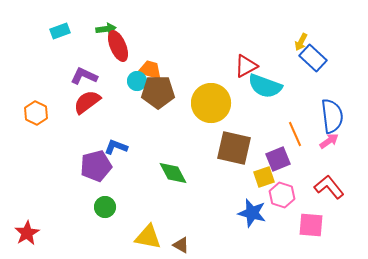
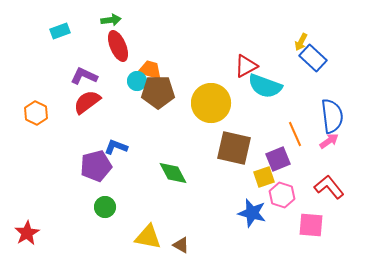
green arrow: moved 5 px right, 9 px up
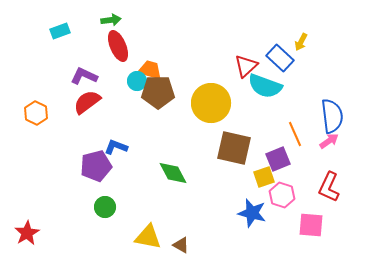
blue rectangle: moved 33 px left
red triangle: rotated 15 degrees counterclockwise
red L-shape: rotated 116 degrees counterclockwise
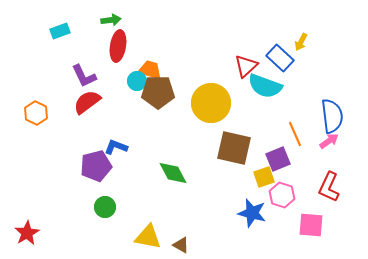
red ellipse: rotated 32 degrees clockwise
purple L-shape: rotated 140 degrees counterclockwise
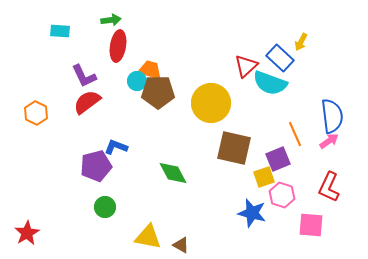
cyan rectangle: rotated 24 degrees clockwise
cyan semicircle: moved 5 px right, 3 px up
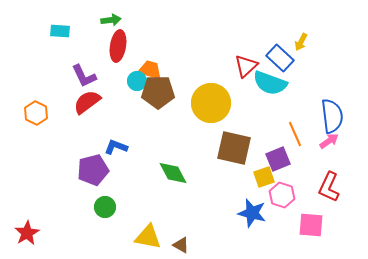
purple pentagon: moved 3 px left, 4 px down
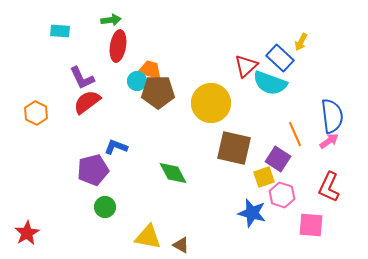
purple L-shape: moved 2 px left, 2 px down
purple square: rotated 35 degrees counterclockwise
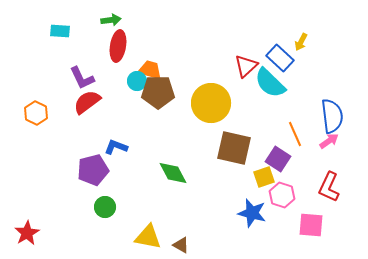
cyan semicircle: rotated 24 degrees clockwise
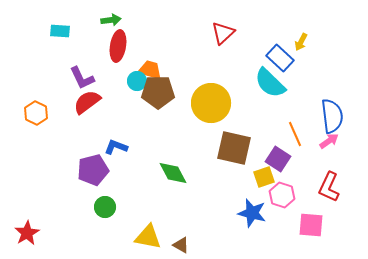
red triangle: moved 23 px left, 33 px up
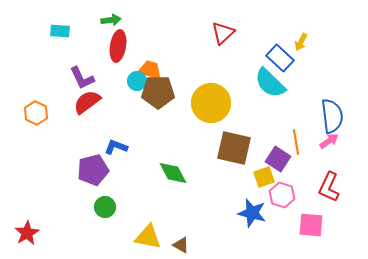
orange line: moved 1 px right, 8 px down; rotated 15 degrees clockwise
